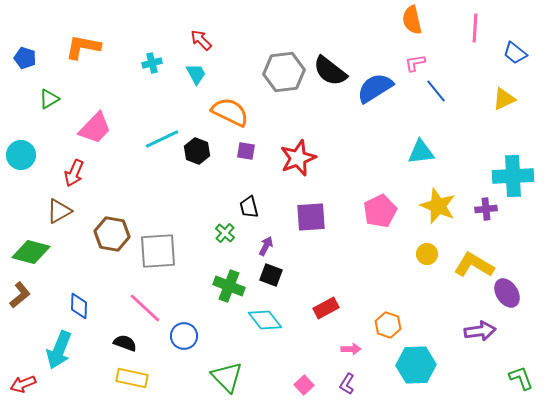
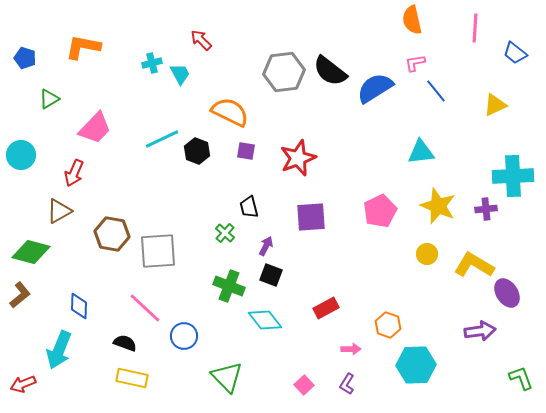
cyan trapezoid at (196, 74): moved 16 px left
yellow triangle at (504, 99): moved 9 px left, 6 px down
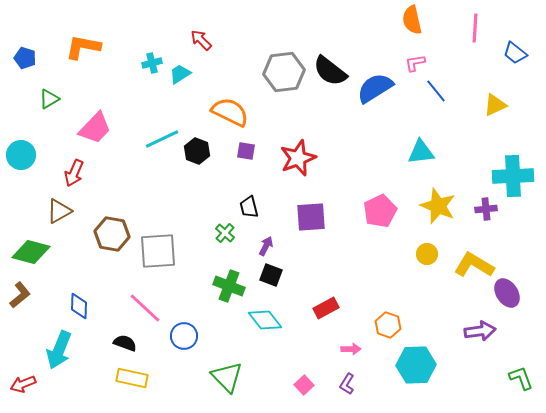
cyan trapezoid at (180, 74): rotated 95 degrees counterclockwise
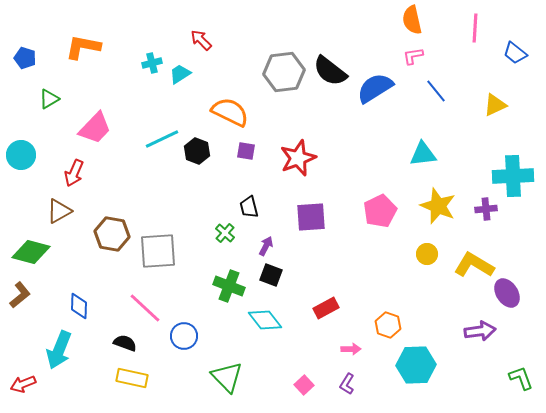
pink L-shape at (415, 63): moved 2 px left, 7 px up
cyan triangle at (421, 152): moved 2 px right, 2 px down
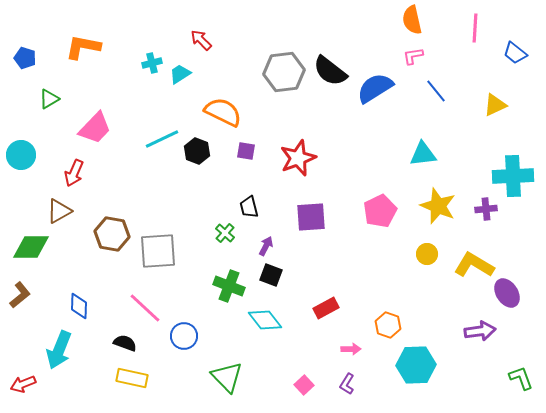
orange semicircle at (230, 112): moved 7 px left
green diamond at (31, 252): moved 5 px up; rotated 15 degrees counterclockwise
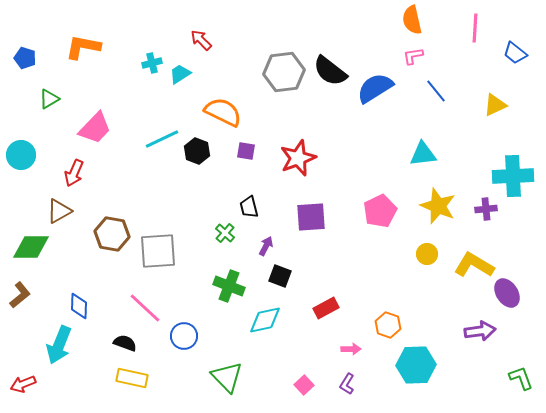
black square at (271, 275): moved 9 px right, 1 px down
cyan diamond at (265, 320): rotated 64 degrees counterclockwise
cyan arrow at (59, 350): moved 5 px up
